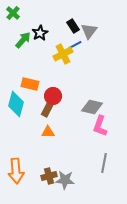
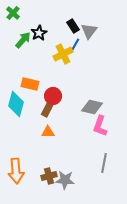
black star: moved 1 px left
blue line: rotated 32 degrees counterclockwise
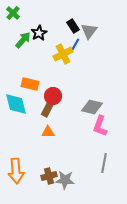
cyan diamond: rotated 30 degrees counterclockwise
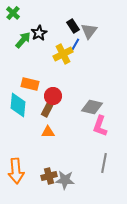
cyan diamond: moved 2 px right, 1 px down; rotated 20 degrees clockwise
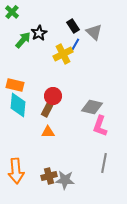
green cross: moved 1 px left, 1 px up
gray triangle: moved 5 px right, 1 px down; rotated 24 degrees counterclockwise
orange rectangle: moved 15 px left, 1 px down
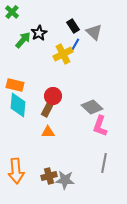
gray diamond: rotated 30 degrees clockwise
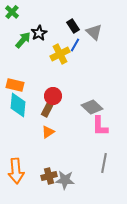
yellow cross: moved 3 px left
pink L-shape: rotated 20 degrees counterclockwise
orange triangle: rotated 32 degrees counterclockwise
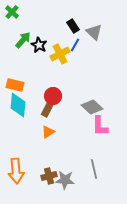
black star: moved 12 px down; rotated 14 degrees counterclockwise
gray line: moved 10 px left, 6 px down; rotated 24 degrees counterclockwise
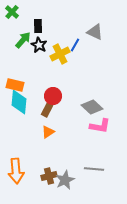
black rectangle: moved 35 px left; rotated 32 degrees clockwise
gray triangle: moved 1 px right; rotated 18 degrees counterclockwise
cyan diamond: moved 1 px right, 3 px up
pink L-shape: rotated 80 degrees counterclockwise
gray line: rotated 72 degrees counterclockwise
gray star: rotated 30 degrees counterclockwise
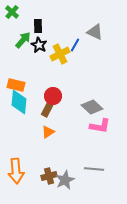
orange rectangle: moved 1 px right
